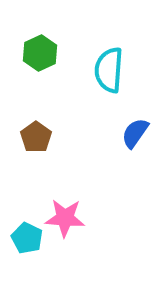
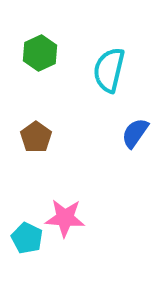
cyan semicircle: rotated 9 degrees clockwise
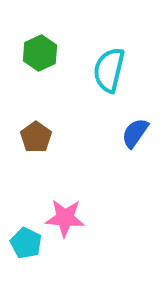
cyan pentagon: moved 1 px left, 5 px down
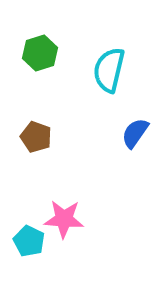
green hexagon: rotated 8 degrees clockwise
brown pentagon: rotated 16 degrees counterclockwise
pink star: moved 1 px left, 1 px down
cyan pentagon: moved 3 px right, 2 px up
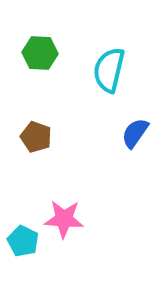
green hexagon: rotated 20 degrees clockwise
cyan pentagon: moved 6 px left
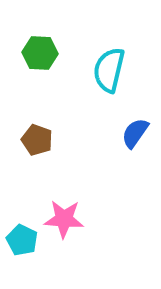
brown pentagon: moved 1 px right, 3 px down
cyan pentagon: moved 1 px left, 1 px up
